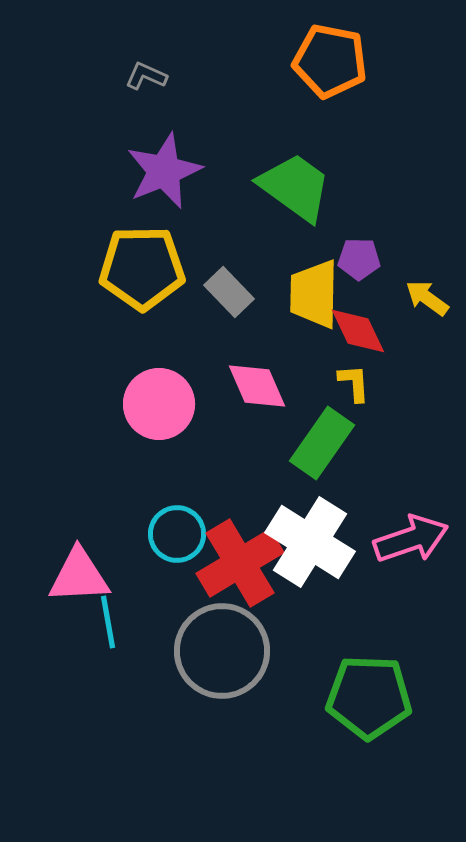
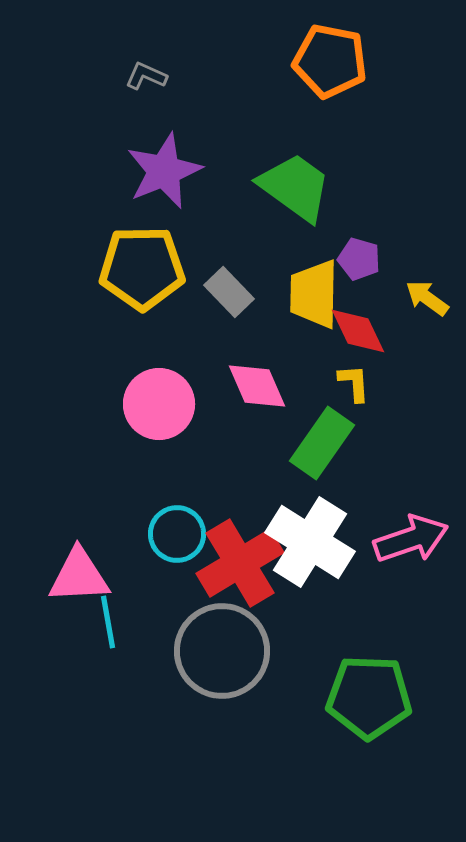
purple pentagon: rotated 15 degrees clockwise
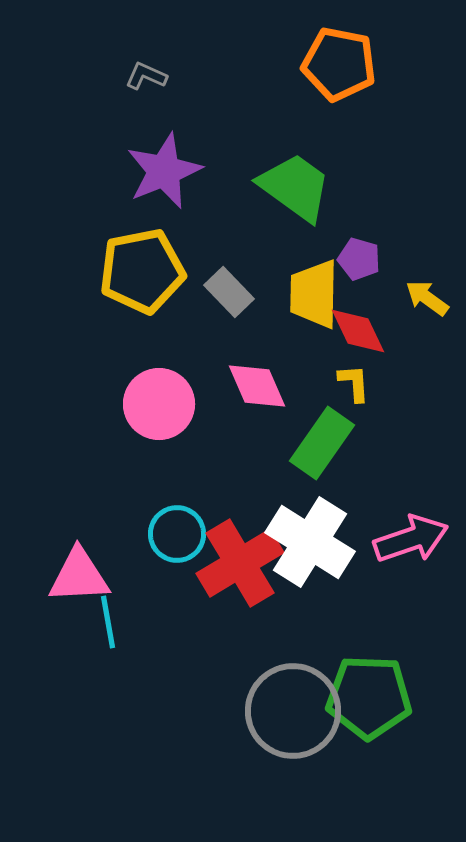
orange pentagon: moved 9 px right, 3 px down
yellow pentagon: moved 3 px down; rotated 10 degrees counterclockwise
gray circle: moved 71 px right, 60 px down
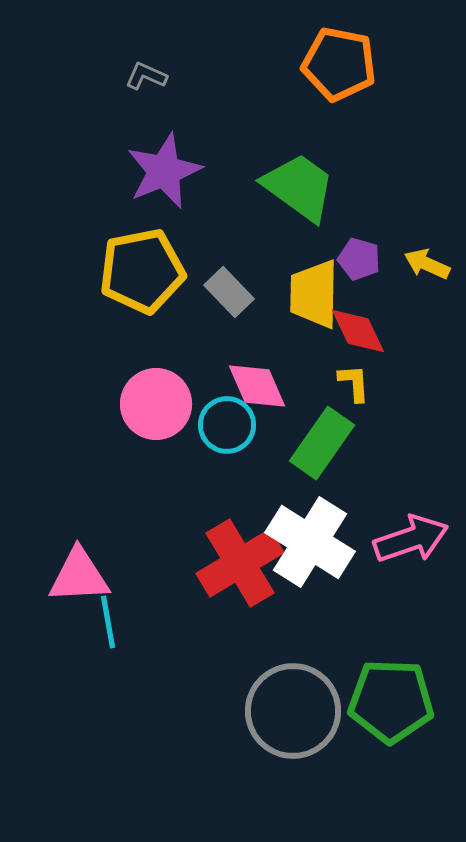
green trapezoid: moved 4 px right
yellow arrow: moved 34 px up; rotated 12 degrees counterclockwise
pink circle: moved 3 px left
cyan circle: moved 50 px right, 109 px up
green pentagon: moved 22 px right, 4 px down
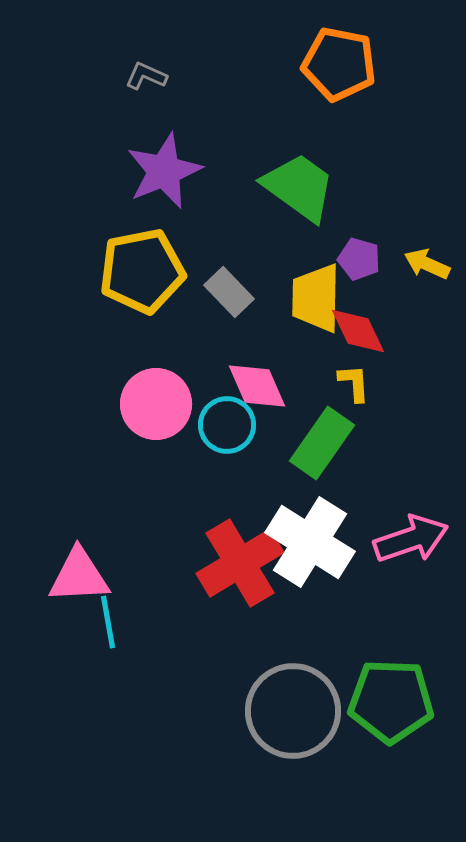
yellow trapezoid: moved 2 px right, 4 px down
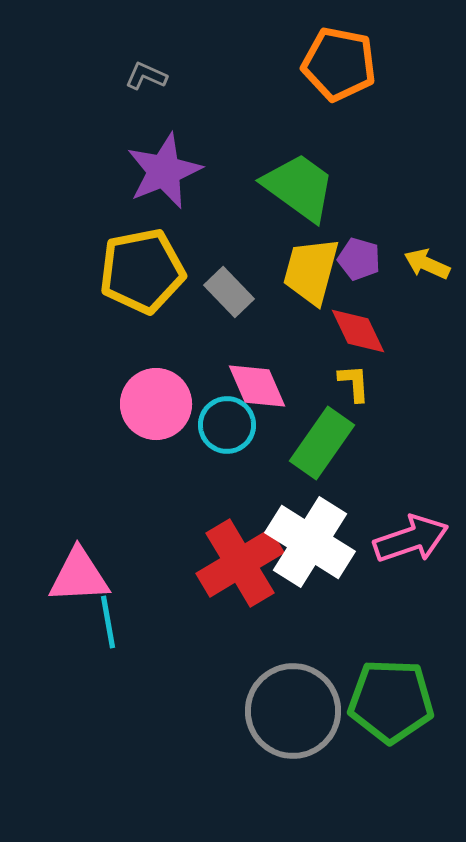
yellow trapezoid: moved 5 px left, 27 px up; rotated 14 degrees clockwise
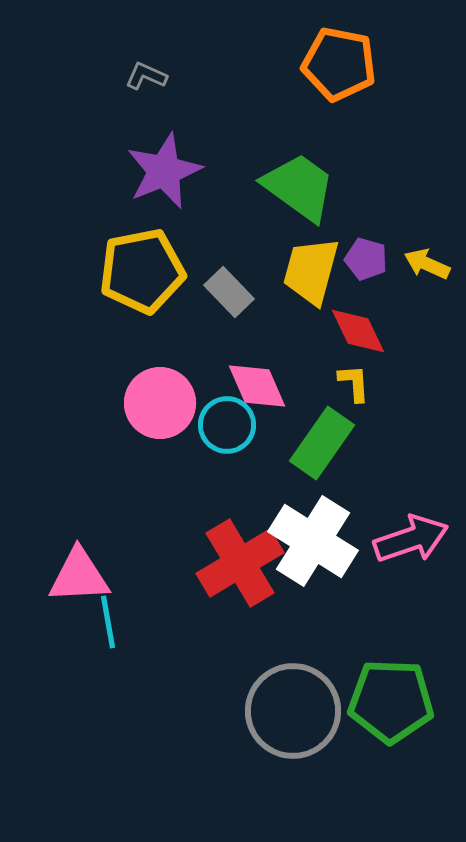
purple pentagon: moved 7 px right
pink circle: moved 4 px right, 1 px up
white cross: moved 3 px right, 1 px up
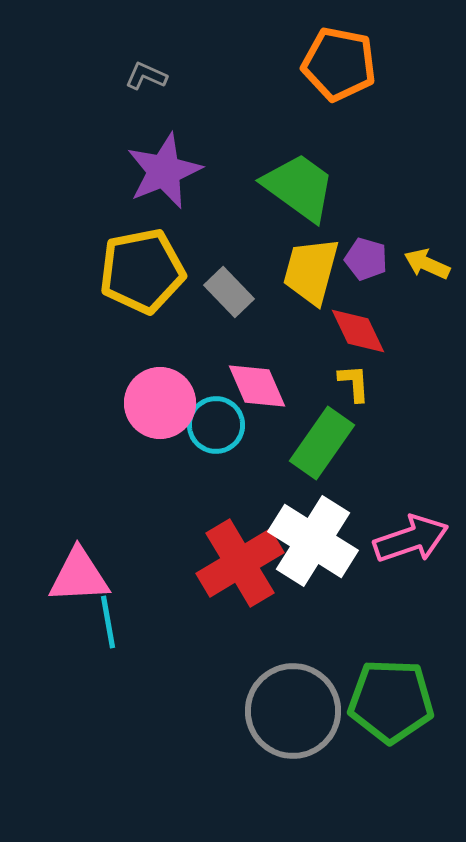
cyan circle: moved 11 px left
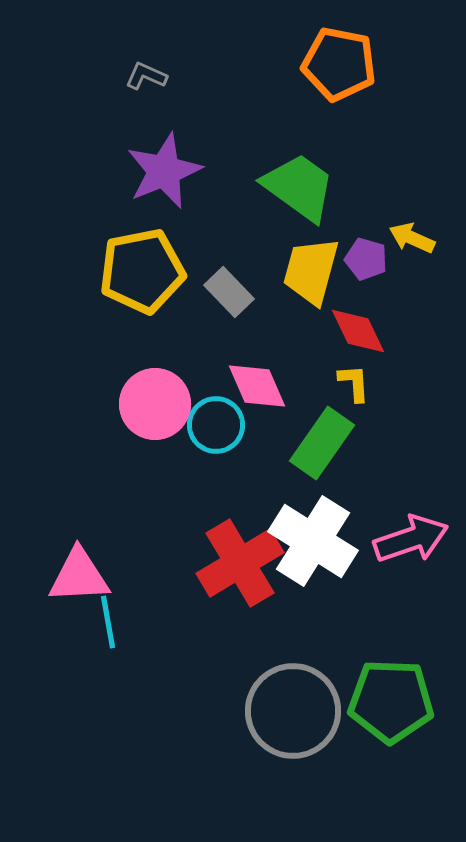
yellow arrow: moved 15 px left, 26 px up
pink circle: moved 5 px left, 1 px down
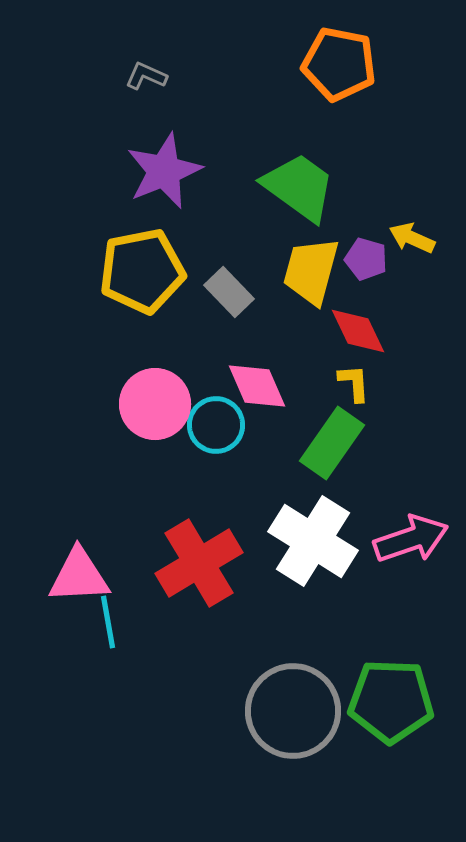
green rectangle: moved 10 px right
red cross: moved 41 px left
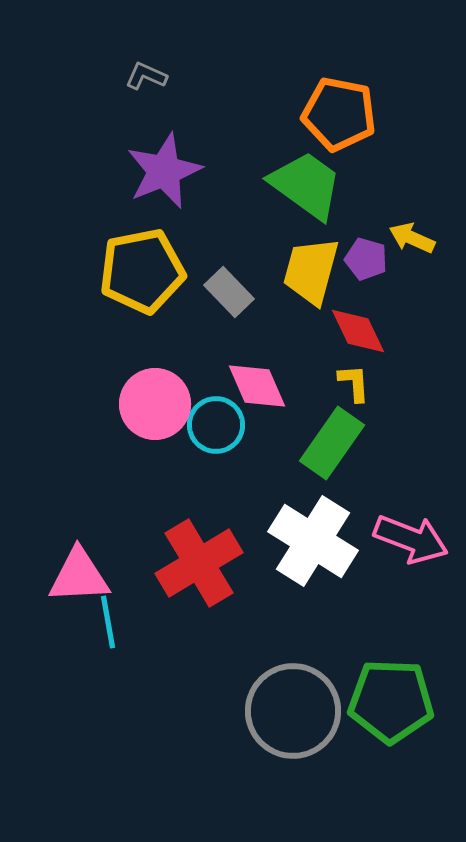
orange pentagon: moved 50 px down
green trapezoid: moved 7 px right, 2 px up
pink arrow: rotated 40 degrees clockwise
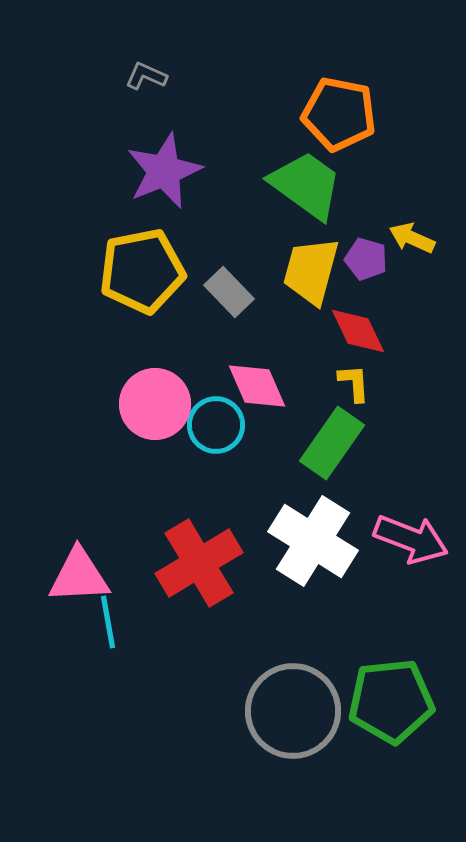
green pentagon: rotated 8 degrees counterclockwise
